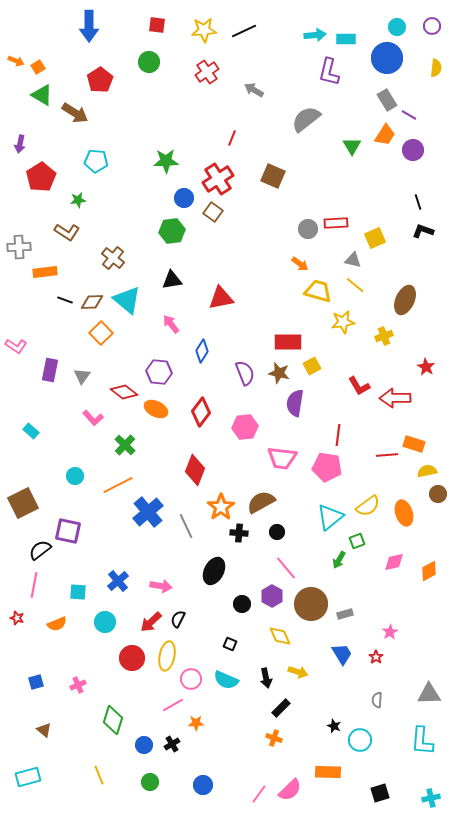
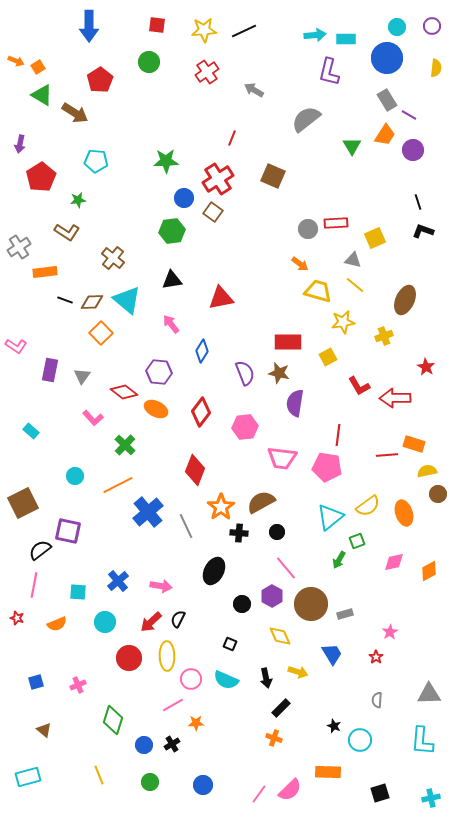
gray cross at (19, 247): rotated 30 degrees counterclockwise
yellow square at (312, 366): moved 16 px right, 9 px up
blue trapezoid at (342, 654): moved 10 px left
yellow ellipse at (167, 656): rotated 12 degrees counterclockwise
red circle at (132, 658): moved 3 px left
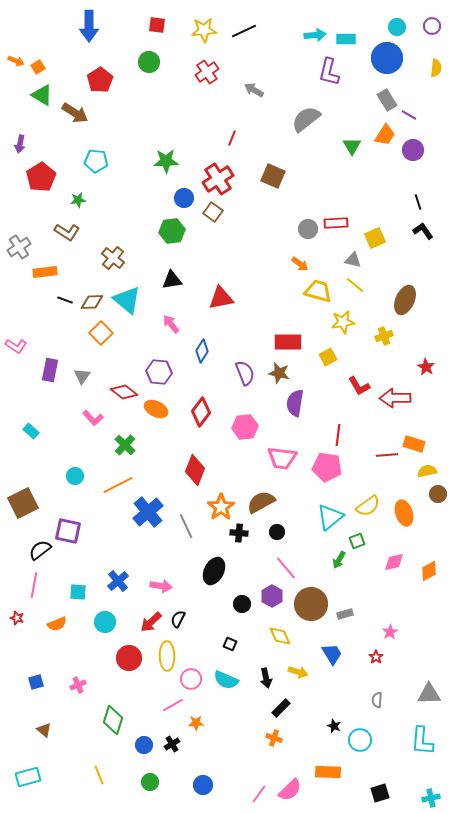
black L-shape at (423, 231): rotated 35 degrees clockwise
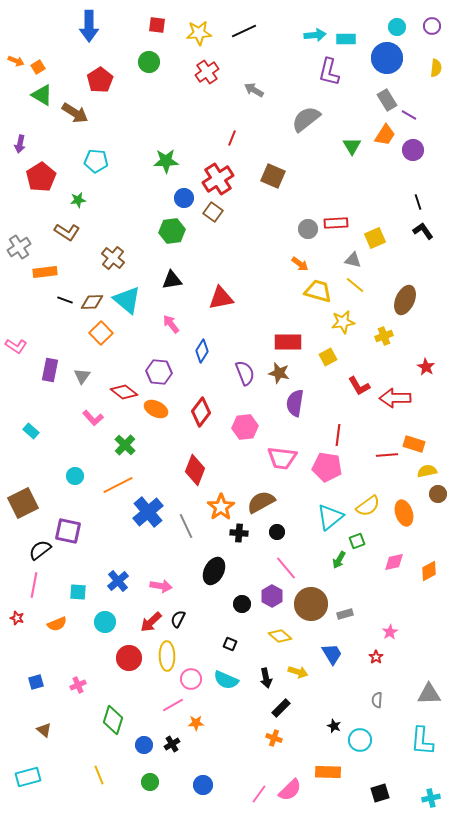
yellow star at (204, 30): moved 5 px left, 3 px down
yellow diamond at (280, 636): rotated 25 degrees counterclockwise
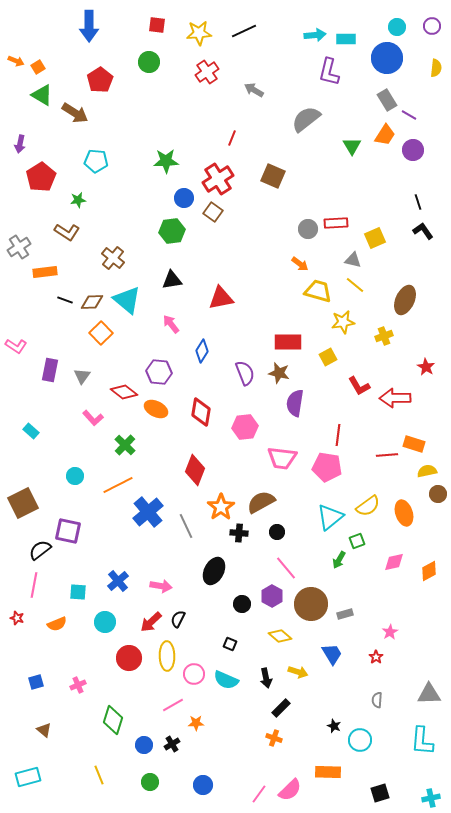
red diamond at (201, 412): rotated 28 degrees counterclockwise
pink circle at (191, 679): moved 3 px right, 5 px up
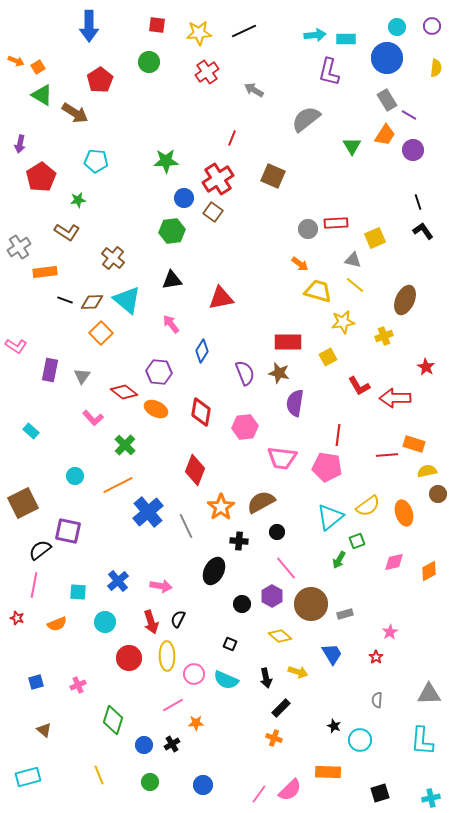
black cross at (239, 533): moved 8 px down
red arrow at (151, 622): rotated 65 degrees counterclockwise
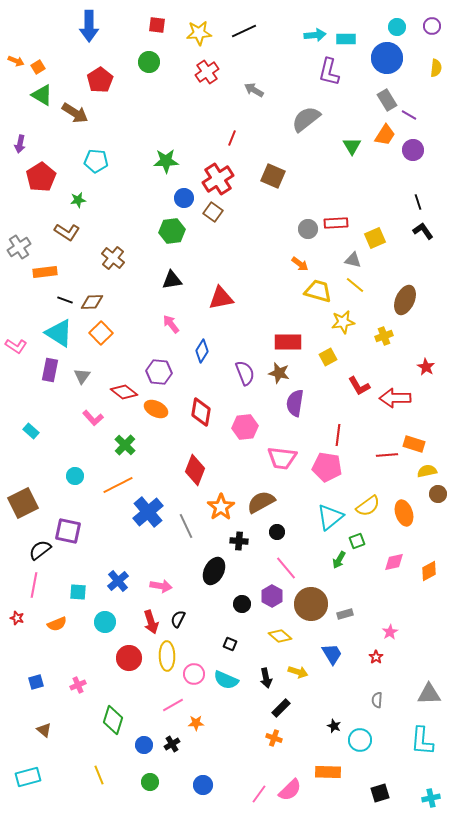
cyan triangle at (127, 300): moved 68 px left, 33 px down; rotated 8 degrees counterclockwise
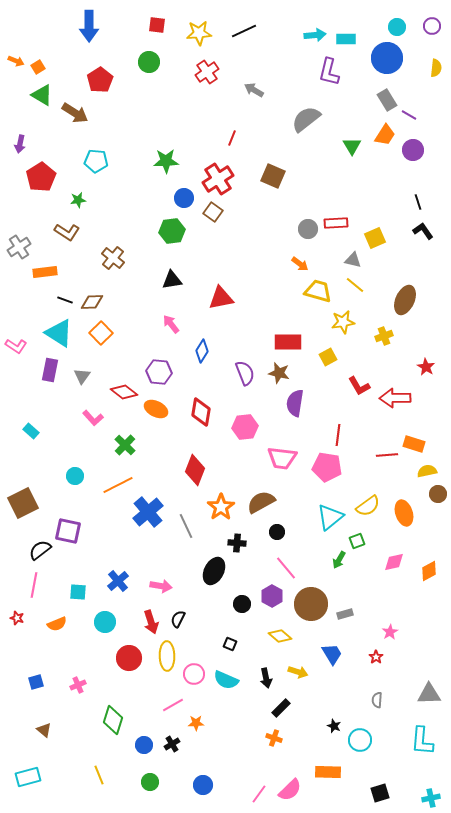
black cross at (239, 541): moved 2 px left, 2 px down
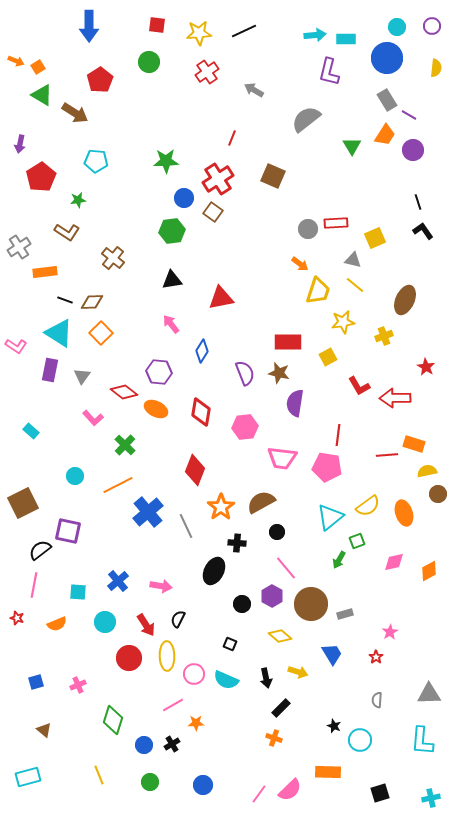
yellow trapezoid at (318, 291): rotated 92 degrees clockwise
red arrow at (151, 622): moved 5 px left, 3 px down; rotated 15 degrees counterclockwise
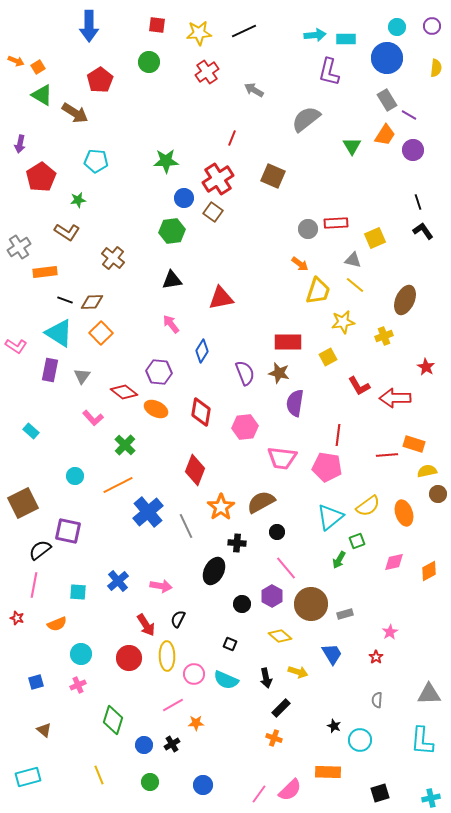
cyan circle at (105, 622): moved 24 px left, 32 px down
